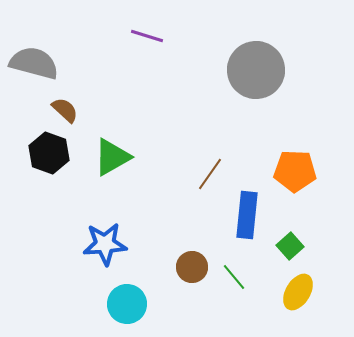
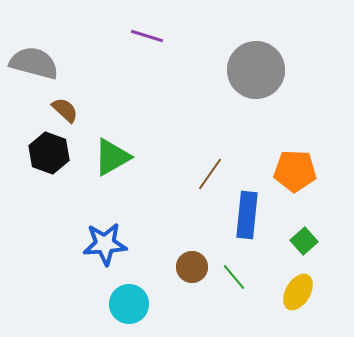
green square: moved 14 px right, 5 px up
cyan circle: moved 2 px right
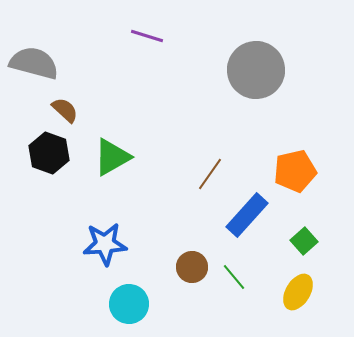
orange pentagon: rotated 15 degrees counterclockwise
blue rectangle: rotated 36 degrees clockwise
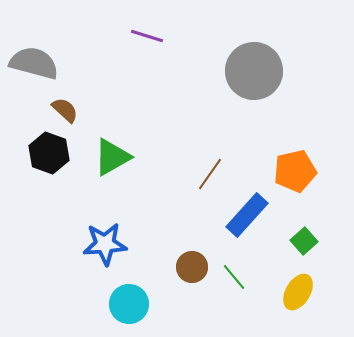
gray circle: moved 2 px left, 1 px down
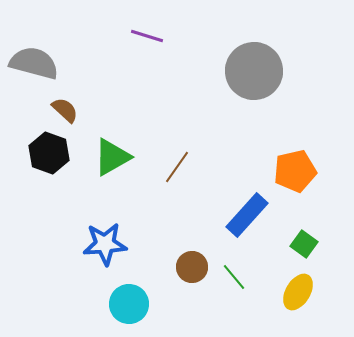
brown line: moved 33 px left, 7 px up
green square: moved 3 px down; rotated 12 degrees counterclockwise
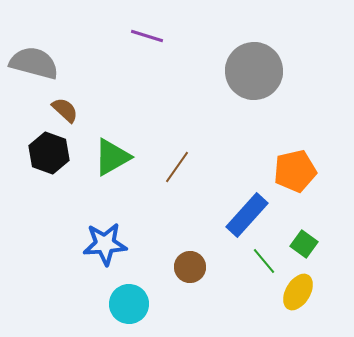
brown circle: moved 2 px left
green line: moved 30 px right, 16 px up
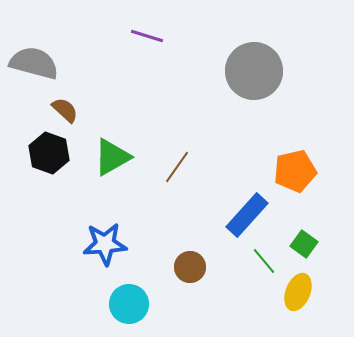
yellow ellipse: rotated 9 degrees counterclockwise
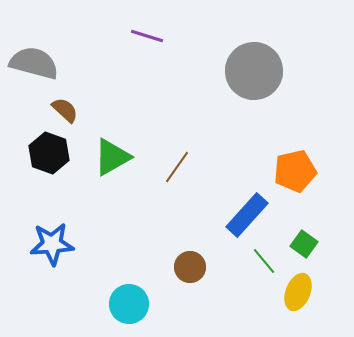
blue star: moved 53 px left
